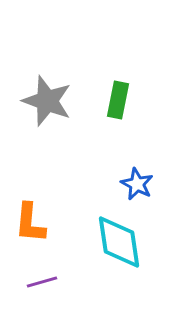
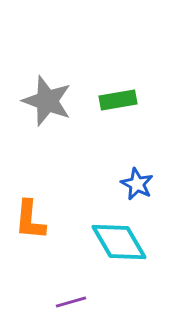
green rectangle: rotated 69 degrees clockwise
orange L-shape: moved 3 px up
cyan diamond: rotated 22 degrees counterclockwise
purple line: moved 29 px right, 20 px down
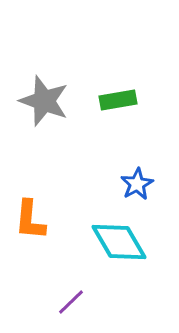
gray star: moved 3 px left
blue star: rotated 16 degrees clockwise
purple line: rotated 28 degrees counterclockwise
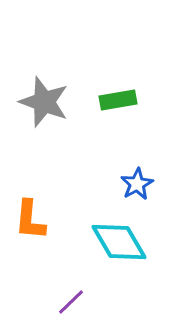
gray star: moved 1 px down
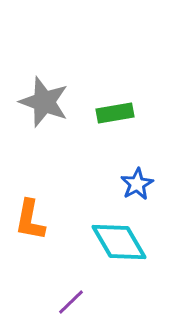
green rectangle: moved 3 px left, 13 px down
orange L-shape: rotated 6 degrees clockwise
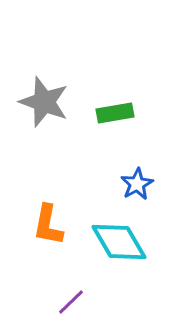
orange L-shape: moved 18 px right, 5 px down
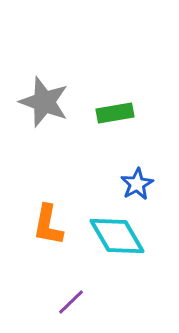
cyan diamond: moved 2 px left, 6 px up
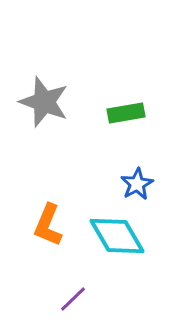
green rectangle: moved 11 px right
orange L-shape: rotated 12 degrees clockwise
purple line: moved 2 px right, 3 px up
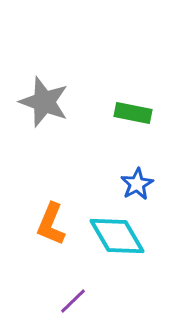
green rectangle: moved 7 px right; rotated 21 degrees clockwise
orange L-shape: moved 3 px right, 1 px up
purple line: moved 2 px down
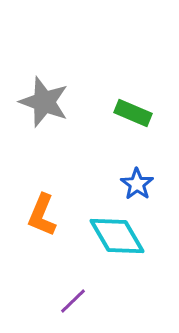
green rectangle: rotated 12 degrees clockwise
blue star: rotated 8 degrees counterclockwise
orange L-shape: moved 9 px left, 9 px up
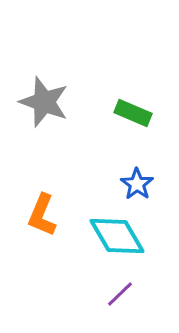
purple line: moved 47 px right, 7 px up
